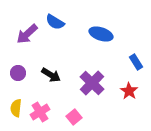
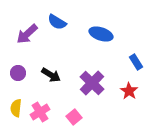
blue semicircle: moved 2 px right
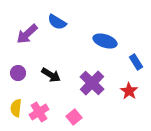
blue ellipse: moved 4 px right, 7 px down
pink cross: moved 1 px left
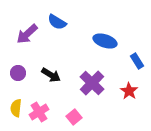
blue rectangle: moved 1 px right, 1 px up
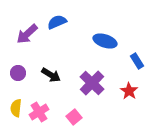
blue semicircle: rotated 126 degrees clockwise
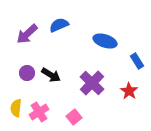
blue semicircle: moved 2 px right, 3 px down
purple circle: moved 9 px right
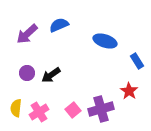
black arrow: rotated 114 degrees clockwise
purple cross: moved 9 px right, 26 px down; rotated 30 degrees clockwise
pink square: moved 1 px left, 7 px up
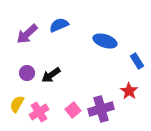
yellow semicircle: moved 1 px right, 4 px up; rotated 24 degrees clockwise
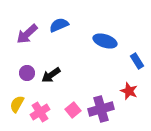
red star: rotated 12 degrees counterclockwise
pink cross: moved 1 px right
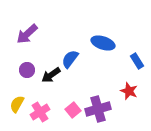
blue semicircle: moved 11 px right, 34 px down; rotated 30 degrees counterclockwise
blue ellipse: moved 2 px left, 2 px down
purple circle: moved 3 px up
purple cross: moved 3 px left
